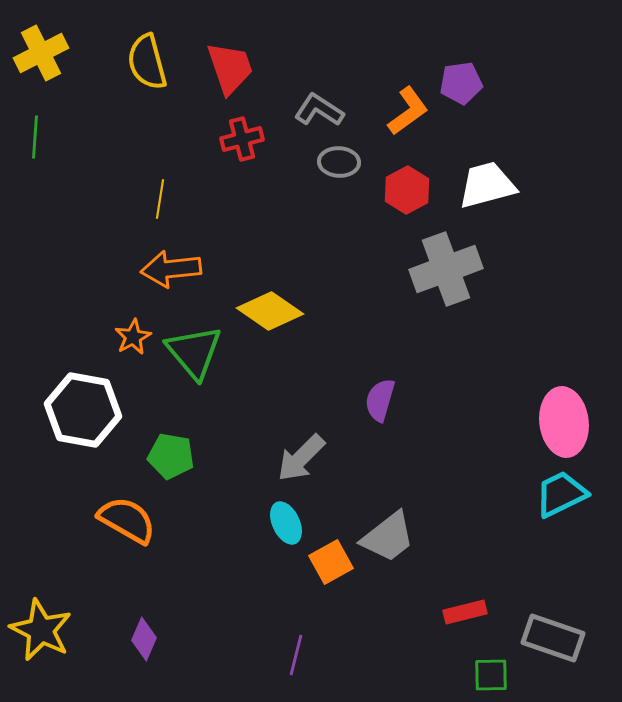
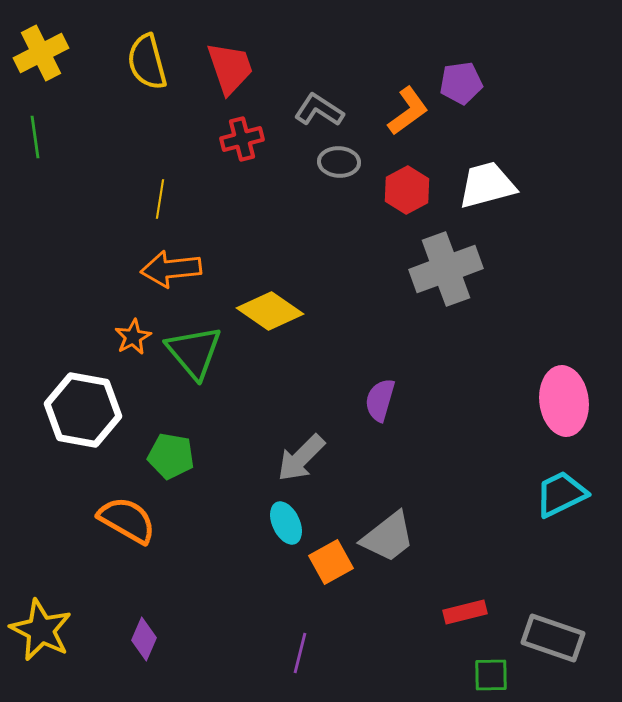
green line: rotated 12 degrees counterclockwise
pink ellipse: moved 21 px up
purple line: moved 4 px right, 2 px up
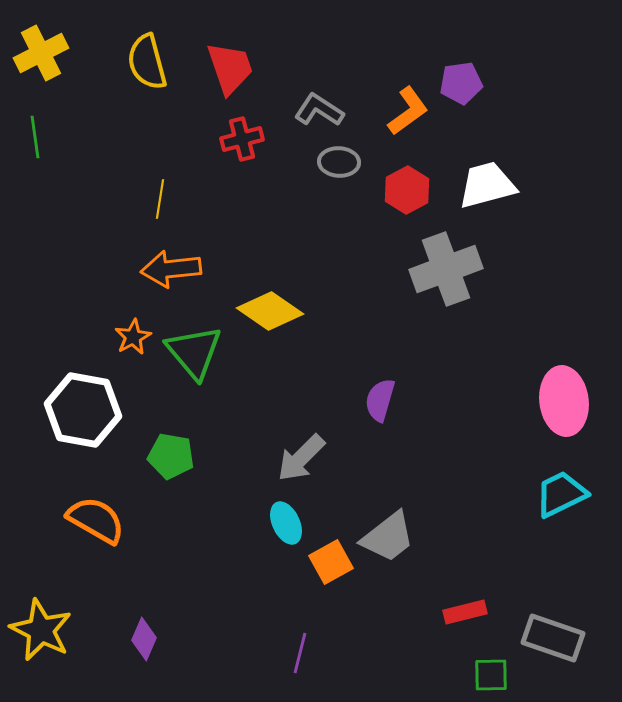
orange semicircle: moved 31 px left
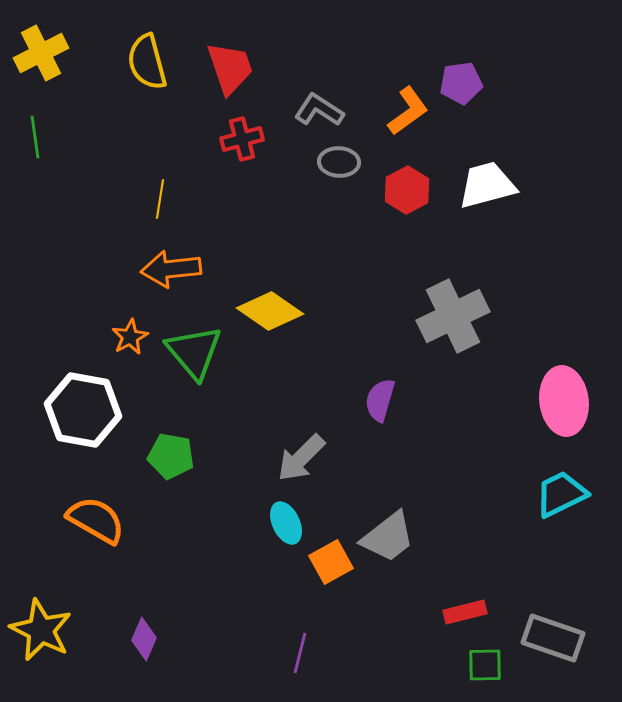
gray cross: moved 7 px right, 47 px down; rotated 6 degrees counterclockwise
orange star: moved 3 px left
green square: moved 6 px left, 10 px up
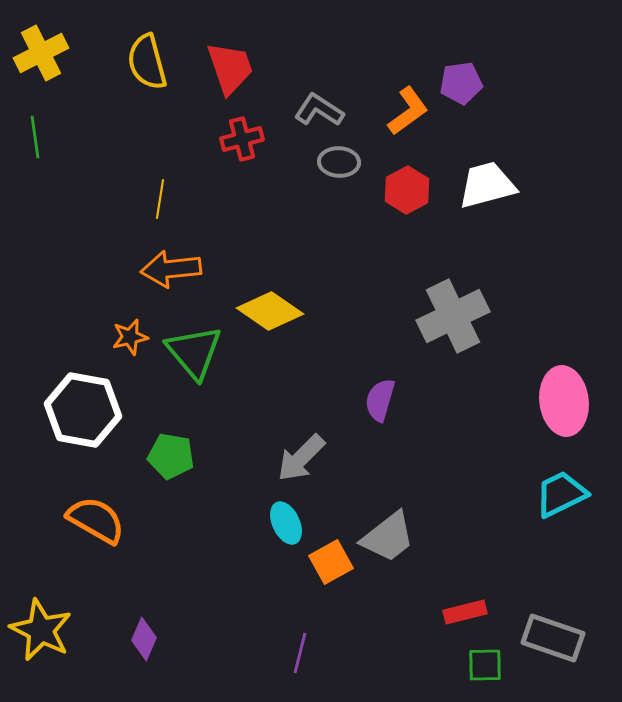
orange star: rotated 15 degrees clockwise
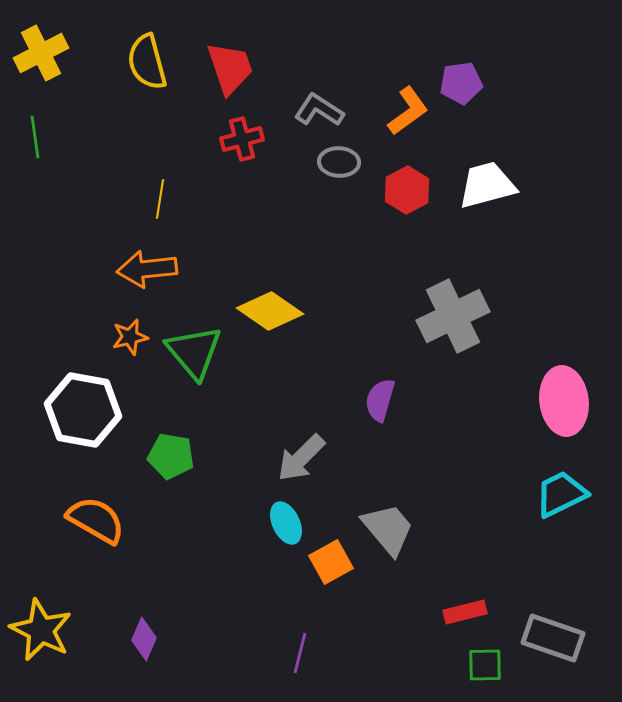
orange arrow: moved 24 px left
gray trapezoid: moved 8 px up; rotated 92 degrees counterclockwise
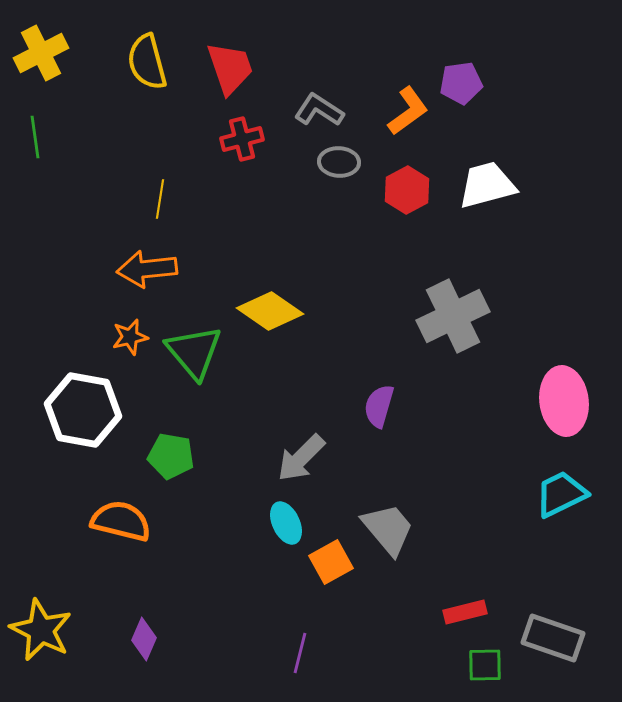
purple semicircle: moved 1 px left, 6 px down
orange semicircle: moved 25 px right, 1 px down; rotated 16 degrees counterclockwise
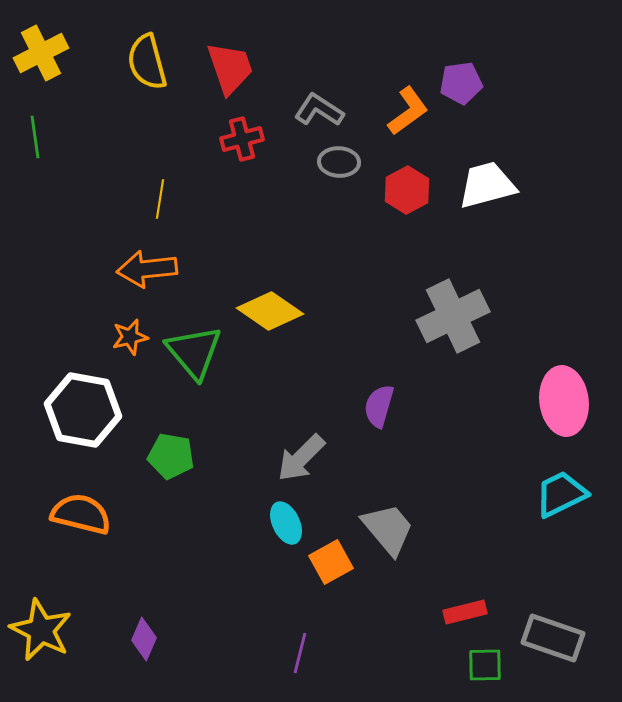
orange semicircle: moved 40 px left, 7 px up
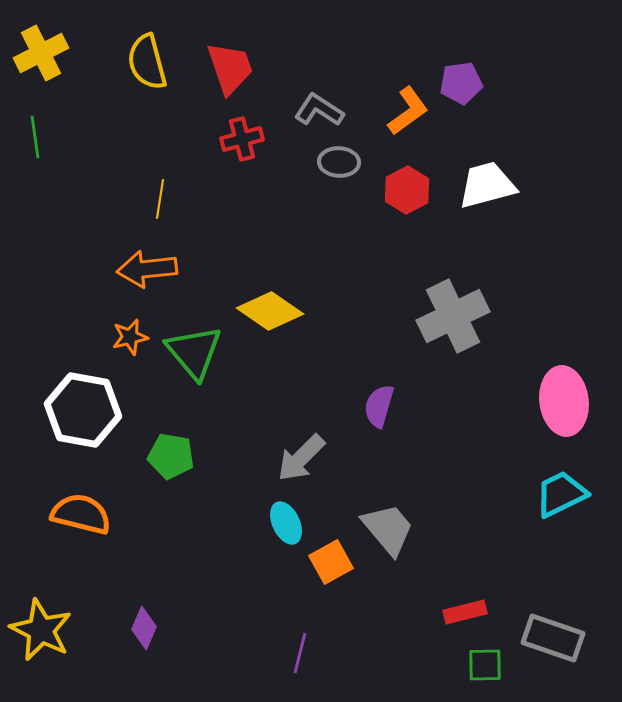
purple diamond: moved 11 px up
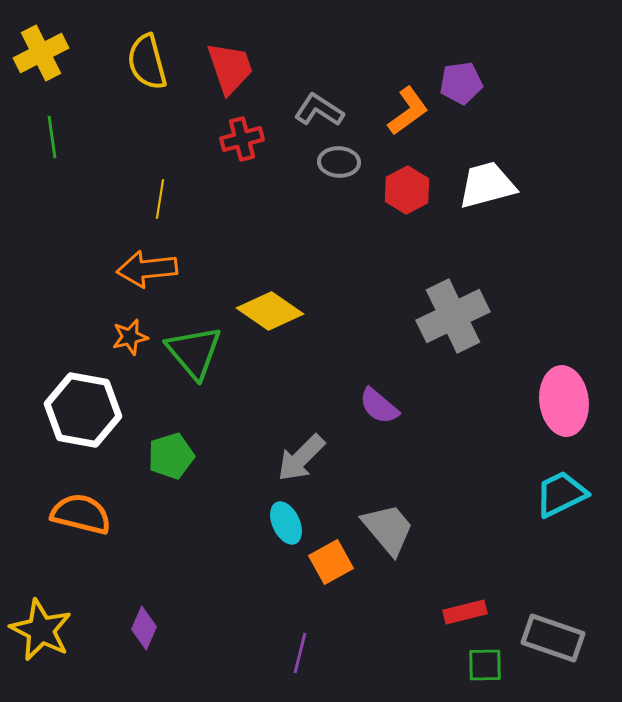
green line: moved 17 px right
purple semicircle: rotated 66 degrees counterclockwise
green pentagon: rotated 27 degrees counterclockwise
